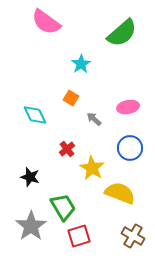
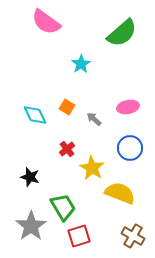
orange square: moved 4 px left, 9 px down
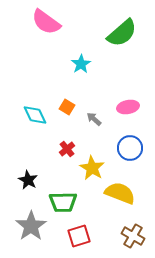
black star: moved 2 px left, 3 px down; rotated 12 degrees clockwise
green trapezoid: moved 5 px up; rotated 120 degrees clockwise
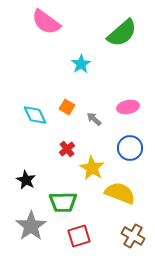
black star: moved 2 px left
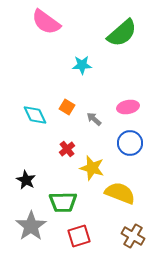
cyan star: moved 1 px right, 1 px down; rotated 30 degrees clockwise
blue circle: moved 5 px up
yellow star: rotated 15 degrees counterclockwise
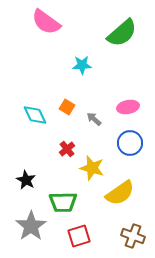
yellow semicircle: rotated 124 degrees clockwise
brown cross: rotated 10 degrees counterclockwise
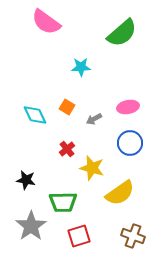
cyan star: moved 1 px left, 2 px down
gray arrow: rotated 70 degrees counterclockwise
black star: rotated 18 degrees counterclockwise
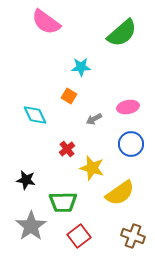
orange square: moved 2 px right, 11 px up
blue circle: moved 1 px right, 1 px down
red square: rotated 20 degrees counterclockwise
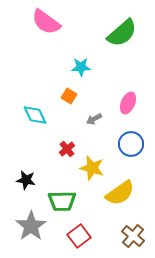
pink ellipse: moved 4 px up; rotated 55 degrees counterclockwise
green trapezoid: moved 1 px left, 1 px up
brown cross: rotated 20 degrees clockwise
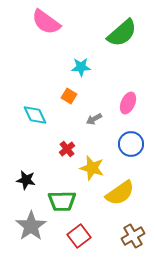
brown cross: rotated 20 degrees clockwise
